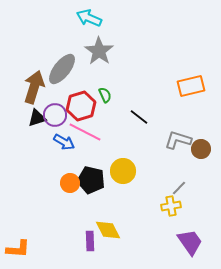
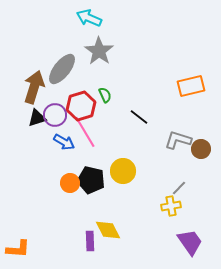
pink line: rotated 32 degrees clockwise
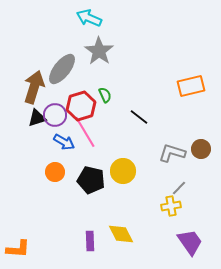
gray L-shape: moved 6 px left, 13 px down
orange circle: moved 15 px left, 11 px up
yellow diamond: moved 13 px right, 4 px down
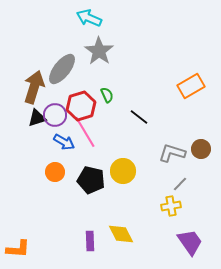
orange rectangle: rotated 16 degrees counterclockwise
green semicircle: moved 2 px right
gray line: moved 1 px right, 4 px up
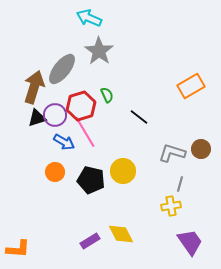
gray line: rotated 28 degrees counterclockwise
purple rectangle: rotated 60 degrees clockwise
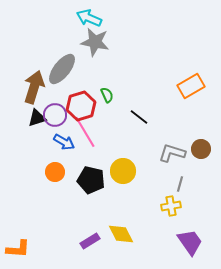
gray star: moved 4 px left, 9 px up; rotated 24 degrees counterclockwise
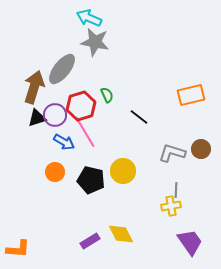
orange rectangle: moved 9 px down; rotated 16 degrees clockwise
gray line: moved 4 px left, 6 px down; rotated 14 degrees counterclockwise
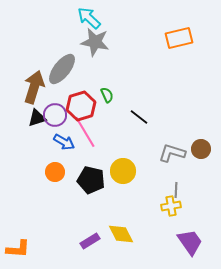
cyan arrow: rotated 20 degrees clockwise
orange rectangle: moved 12 px left, 57 px up
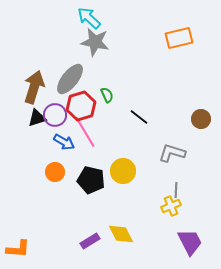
gray ellipse: moved 8 px right, 10 px down
brown circle: moved 30 px up
yellow cross: rotated 12 degrees counterclockwise
purple trapezoid: rotated 8 degrees clockwise
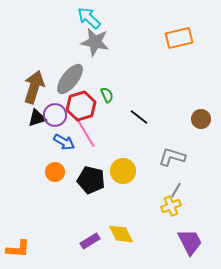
gray L-shape: moved 4 px down
gray line: rotated 28 degrees clockwise
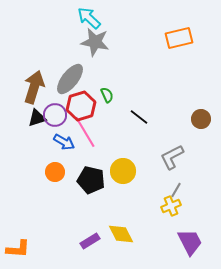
gray L-shape: rotated 44 degrees counterclockwise
